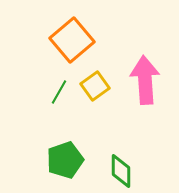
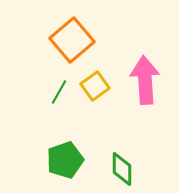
green diamond: moved 1 px right, 2 px up
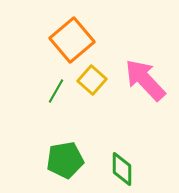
pink arrow: rotated 39 degrees counterclockwise
yellow square: moved 3 px left, 6 px up; rotated 12 degrees counterclockwise
green line: moved 3 px left, 1 px up
green pentagon: rotated 9 degrees clockwise
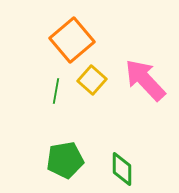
green line: rotated 20 degrees counterclockwise
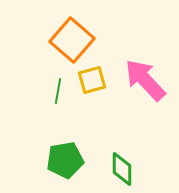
orange square: rotated 9 degrees counterclockwise
yellow square: rotated 32 degrees clockwise
green line: moved 2 px right
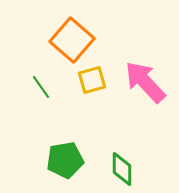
pink arrow: moved 2 px down
green line: moved 17 px left, 4 px up; rotated 45 degrees counterclockwise
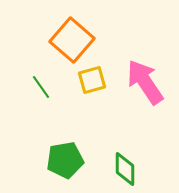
pink arrow: rotated 9 degrees clockwise
green diamond: moved 3 px right
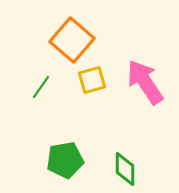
green line: rotated 70 degrees clockwise
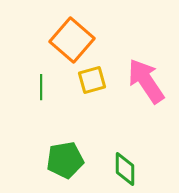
pink arrow: moved 1 px right, 1 px up
green line: rotated 35 degrees counterclockwise
